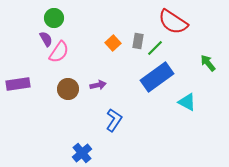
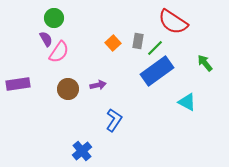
green arrow: moved 3 px left
blue rectangle: moved 6 px up
blue cross: moved 2 px up
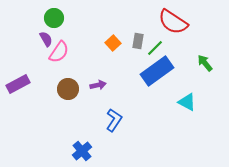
purple rectangle: rotated 20 degrees counterclockwise
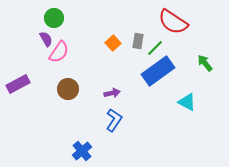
blue rectangle: moved 1 px right
purple arrow: moved 14 px right, 8 px down
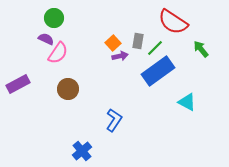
purple semicircle: rotated 35 degrees counterclockwise
pink semicircle: moved 1 px left, 1 px down
green arrow: moved 4 px left, 14 px up
purple arrow: moved 8 px right, 37 px up
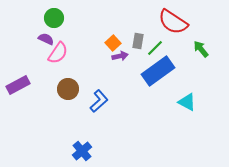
purple rectangle: moved 1 px down
blue L-shape: moved 15 px left, 19 px up; rotated 15 degrees clockwise
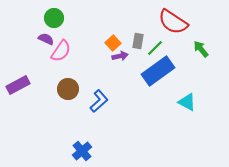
pink semicircle: moved 3 px right, 2 px up
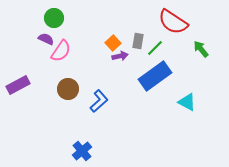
blue rectangle: moved 3 px left, 5 px down
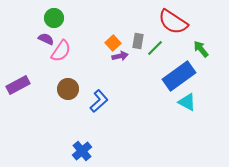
blue rectangle: moved 24 px right
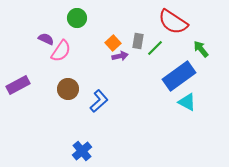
green circle: moved 23 px right
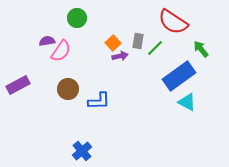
purple semicircle: moved 1 px right, 2 px down; rotated 35 degrees counterclockwise
blue L-shape: rotated 40 degrees clockwise
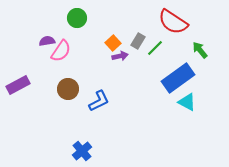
gray rectangle: rotated 21 degrees clockwise
green arrow: moved 1 px left, 1 px down
blue rectangle: moved 1 px left, 2 px down
blue L-shape: rotated 25 degrees counterclockwise
